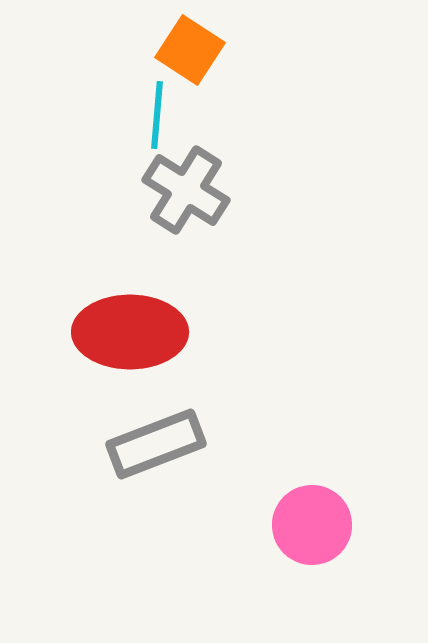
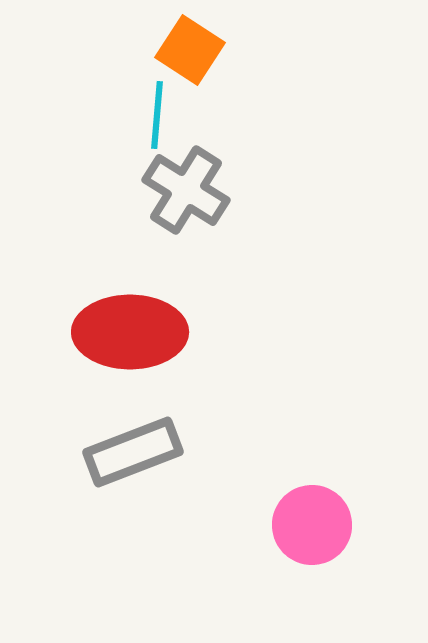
gray rectangle: moved 23 px left, 8 px down
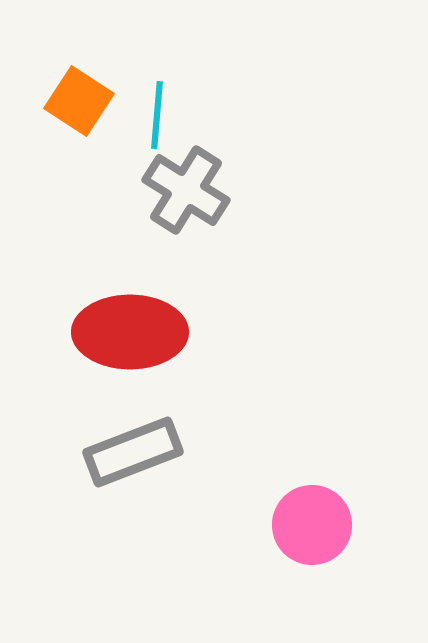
orange square: moved 111 px left, 51 px down
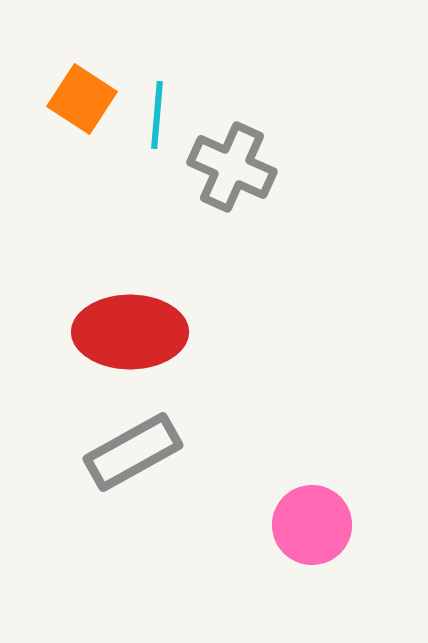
orange square: moved 3 px right, 2 px up
gray cross: moved 46 px right, 23 px up; rotated 8 degrees counterclockwise
gray rectangle: rotated 8 degrees counterclockwise
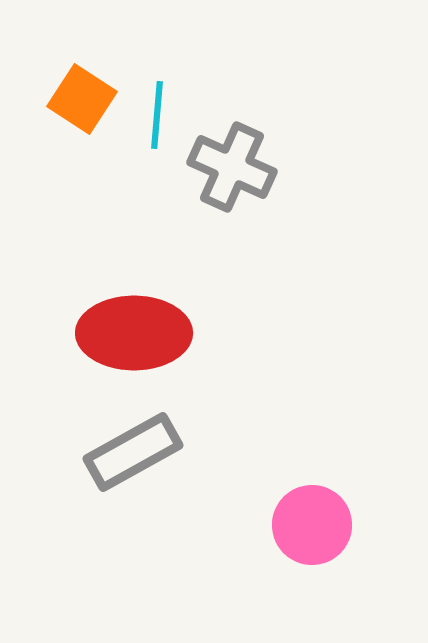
red ellipse: moved 4 px right, 1 px down
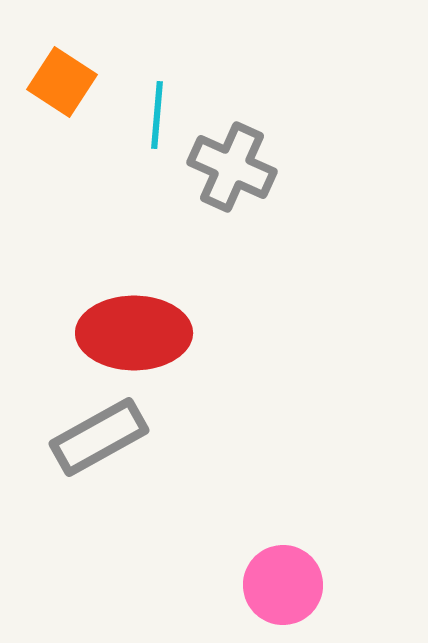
orange square: moved 20 px left, 17 px up
gray rectangle: moved 34 px left, 15 px up
pink circle: moved 29 px left, 60 px down
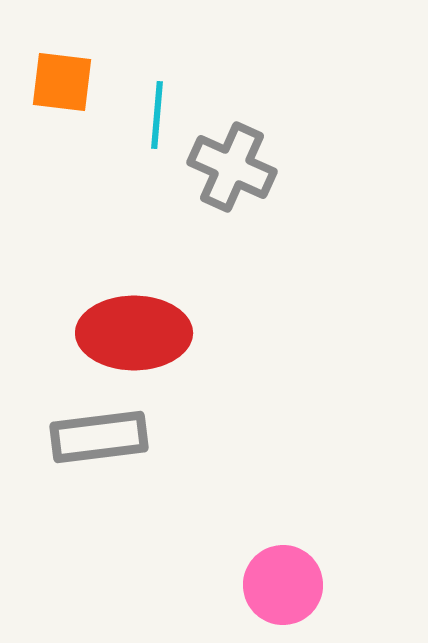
orange square: rotated 26 degrees counterclockwise
gray rectangle: rotated 22 degrees clockwise
